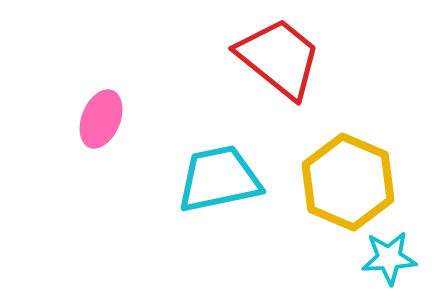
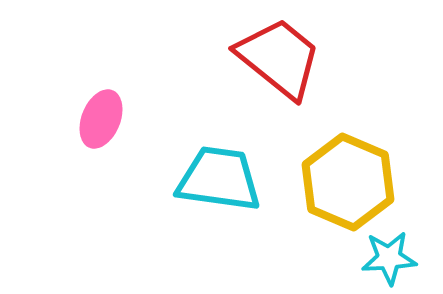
cyan trapezoid: rotated 20 degrees clockwise
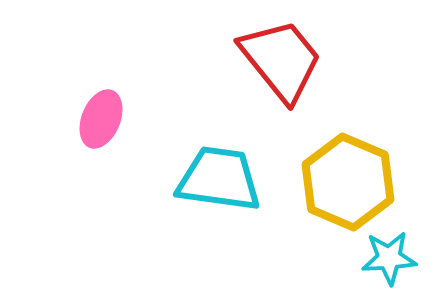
red trapezoid: moved 2 px right, 2 px down; rotated 12 degrees clockwise
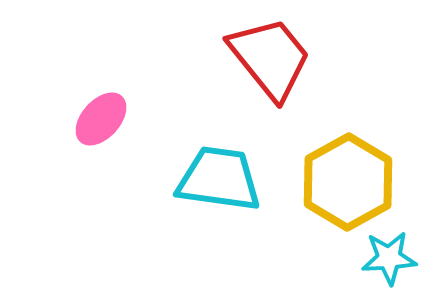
red trapezoid: moved 11 px left, 2 px up
pink ellipse: rotated 20 degrees clockwise
yellow hexagon: rotated 8 degrees clockwise
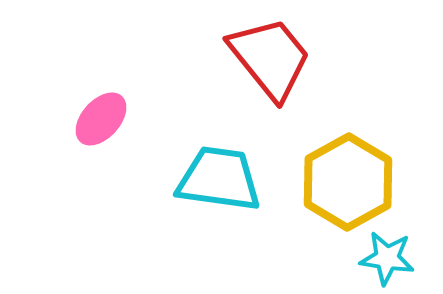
cyan star: moved 2 px left; rotated 12 degrees clockwise
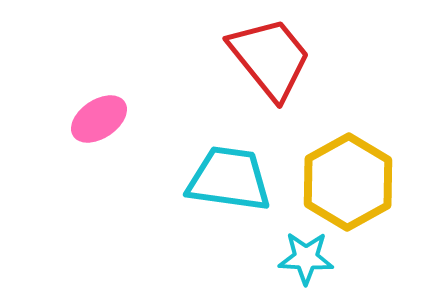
pink ellipse: moved 2 px left; rotated 14 degrees clockwise
cyan trapezoid: moved 10 px right
cyan star: moved 81 px left; rotated 6 degrees counterclockwise
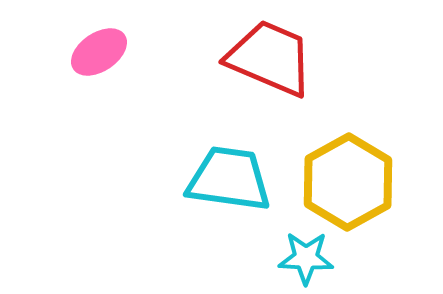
red trapezoid: rotated 28 degrees counterclockwise
pink ellipse: moved 67 px up
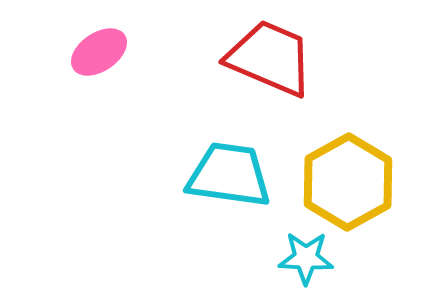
cyan trapezoid: moved 4 px up
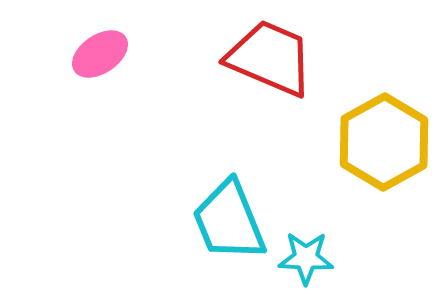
pink ellipse: moved 1 px right, 2 px down
cyan trapezoid: moved 46 px down; rotated 120 degrees counterclockwise
yellow hexagon: moved 36 px right, 40 px up
